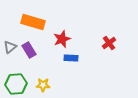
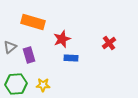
purple rectangle: moved 5 px down; rotated 14 degrees clockwise
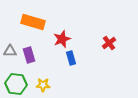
gray triangle: moved 4 px down; rotated 40 degrees clockwise
blue rectangle: rotated 72 degrees clockwise
green hexagon: rotated 10 degrees clockwise
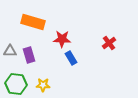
red star: rotated 24 degrees clockwise
blue rectangle: rotated 16 degrees counterclockwise
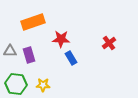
orange rectangle: rotated 35 degrees counterclockwise
red star: moved 1 px left
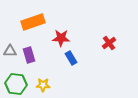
red star: moved 1 px up
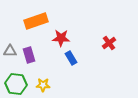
orange rectangle: moved 3 px right, 1 px up
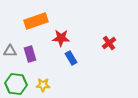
purple rectangle: moved 1 px right, 1 px up
